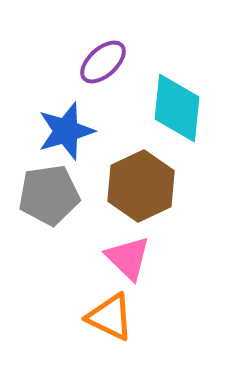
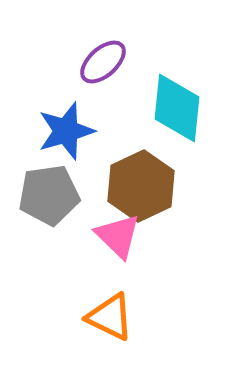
pink triangle: moved 10 px left, 22 px up
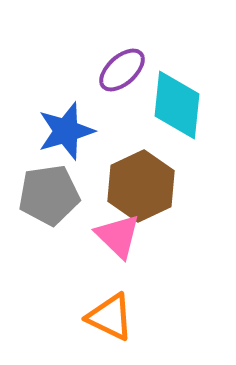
purple ellipse: moved 19 px right, 8 px down
cyan diamond: moved 3 px up
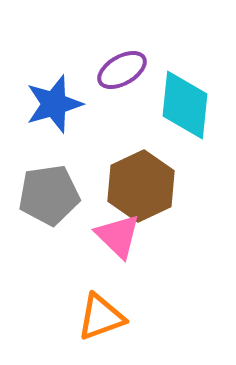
purple ellipse: rotated 12 degrees clockwise
cyan diamond: moved 8 px right
blue star: moved 12 px left, 27 px up
orange triangle: moved 9 px left; rotated 46 degrees counterclockwise
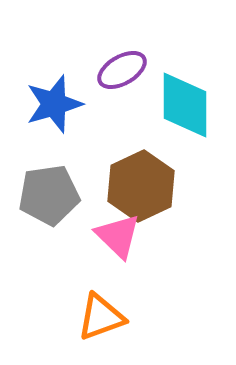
cyan diamond: rotated 6 degrees counterclockwise
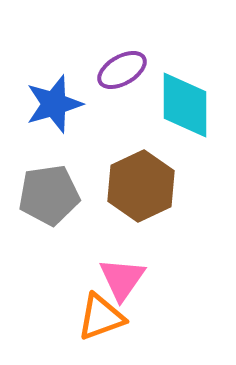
pink triangle: moved 4 px right, 43 px down; rotated 21 degrees clockwise
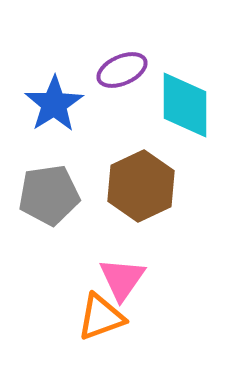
purple ellipse: rotated 6 degrees clockwise
blue star: rotated 16 degrees counterclockwise
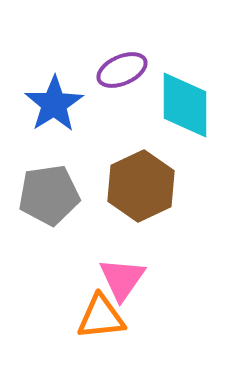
orange triangle: rotated 14 degrees clockwise
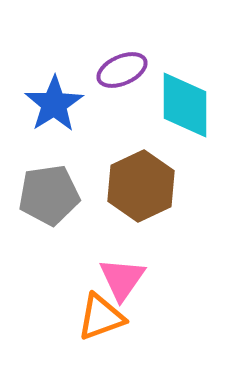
orange triangle: rotated 14 degrees counterclockwise
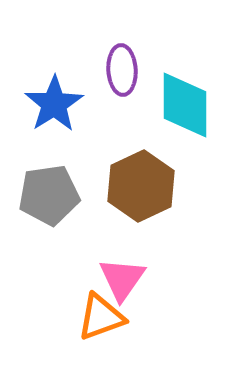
purple ellipse: rotated 69 degrees counterclockwise
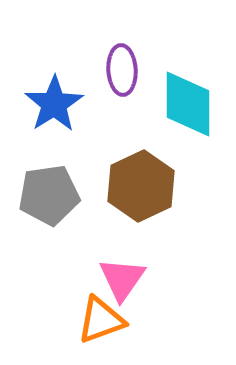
cyan diamond: moved 3 px right, 1 px up
orange triangle: moved 3 px down
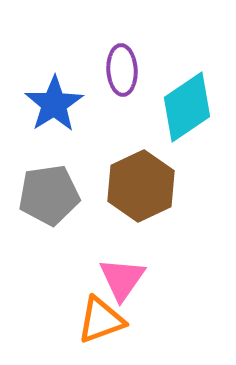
cyan diamond: moved 1 px left, 3 px down; rotated 56 degrees clockwise
